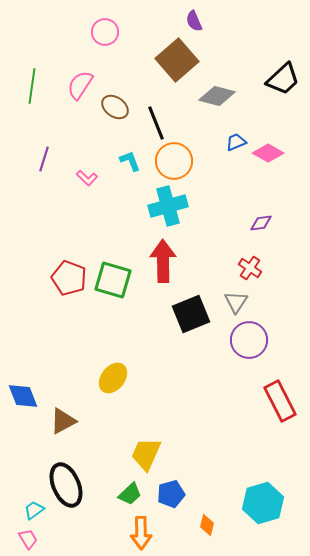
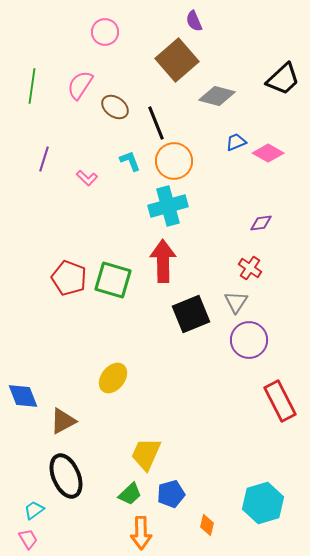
black ellipse: moved 9 px up
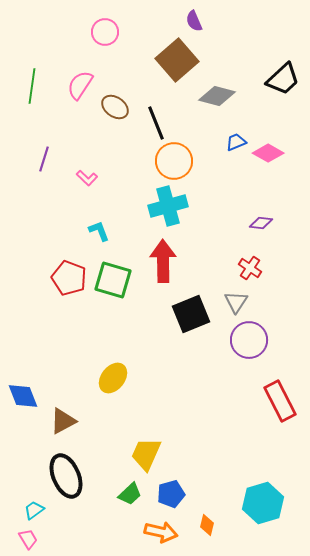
cyan L-shape: moved 31 px left, 70 px down
purple diamond: rotated 15 degrees clockwise
orange arrow: moved 20 px right, 1 px up; rotated 76 degrees counterclockwise
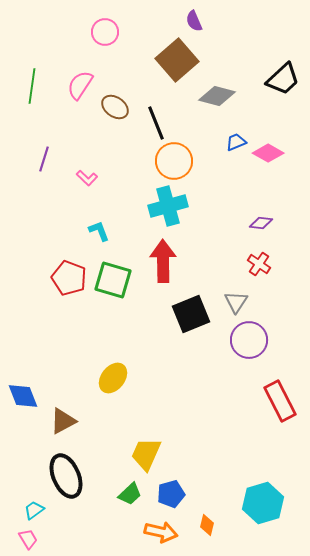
red cross: moved 9 px right, 4 px up
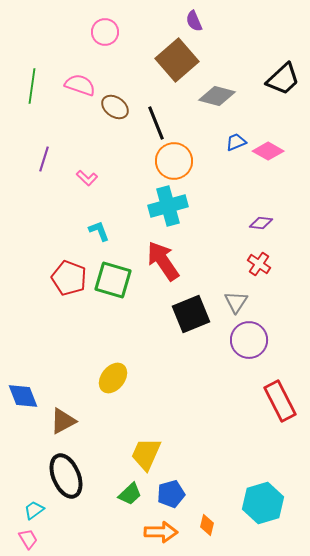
pink semicircle: rotated 76 degrees clockwise
pink diamond: moved 2 px up
red arrow: rotated 33 degrees counterclockwise
orange arrow: rotated 12 degrees counterclockwise
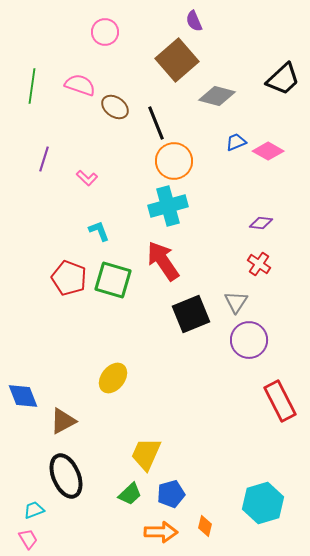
cyan trapezoid: rotated 15 degrees clockwise
orange diamond: moved 2 px left, 1 px down
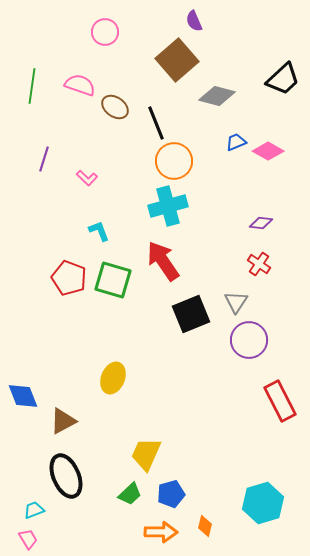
yellow ellipse: rotated 16 degrees counterclockwise
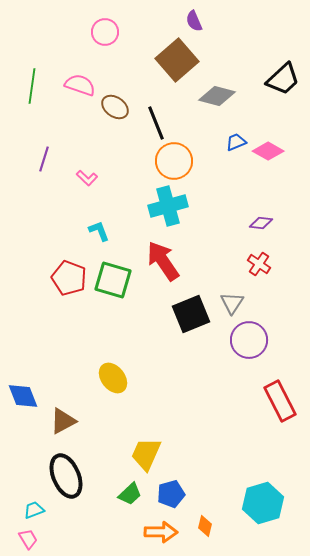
gray triangle: moved 4 px left, 1 px down
yellow ellipse: rotated 60 degrees counterclockwise
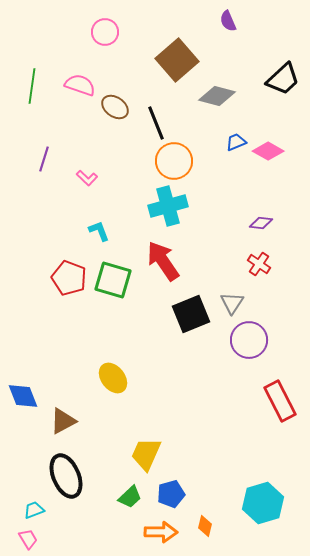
purple semicircle: moved 34 px right
green trapezoid: moved 3 px down
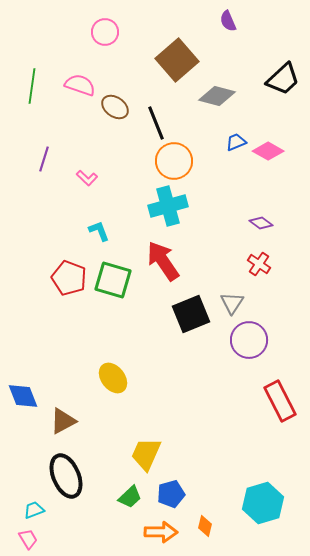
purple diamond: rotated 30 degrees clockwise
